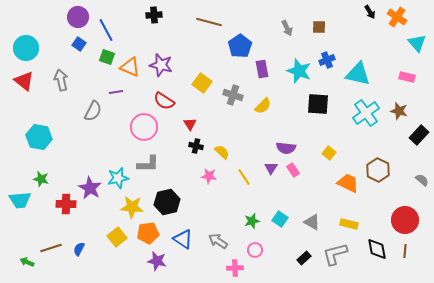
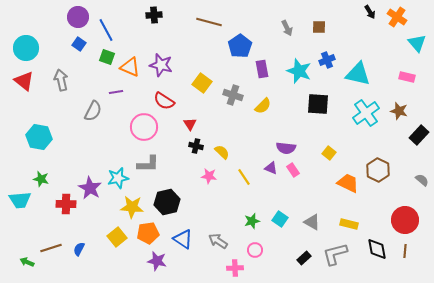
purple triangle at (271, 168): rotated 40 degrees counterclockwise
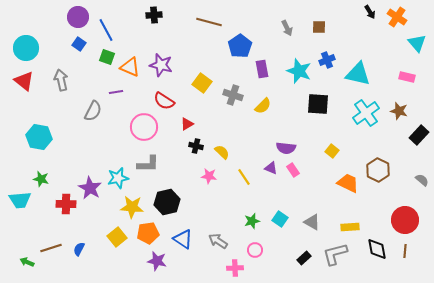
red triangle at (190, 124): moved 3 px left; rotated 32 degrees clockwise
yellow square at (329, 153): moved 3 px right, 2 px up
yellow rectangle at (349, 224): moved 1 px right, 3 px down; rotated 18 degrees counterclockwise
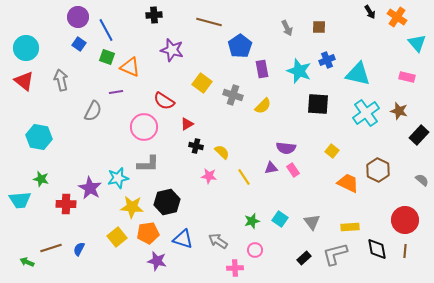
purple star at (161, 65): moved 11 px right, 15 px up
purple triangle at (271, 168): rotated 32 degrees counterclockwise
gray triangle at (312, 222): rotated 24 degrees clockwise
blue triangle at (183, 239): rotated 15 degrees counterclockwise
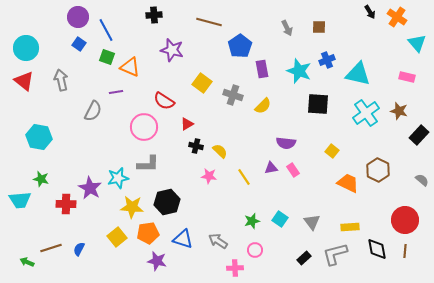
purple semicircle at (286, 148): moved 5 px up
yellow semicircle at (222, 152): moved 2 px left, 1 px up
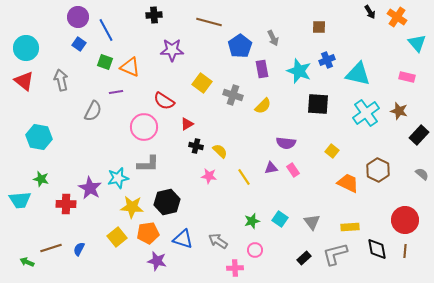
gray arrow at (287, 28): moved 14 px left, 10 px down
purple star at (172, 50): rotated 15 degrees counterclockwise
green square at (107, 57): moved 2 px left, 5 px down
gray semicircle at (422, 180): moved 6 px up
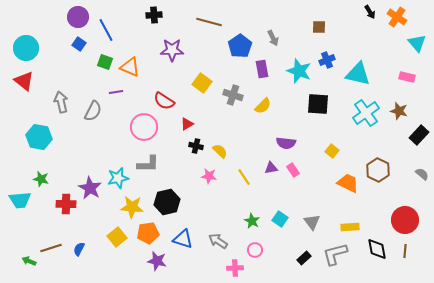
gray arrow at (61, 80): moved 22 px down
green star at (252, 221): rotated 28 degrees counterclockwise
green arrow at (27, 262): moved 2 px right, 1 px up
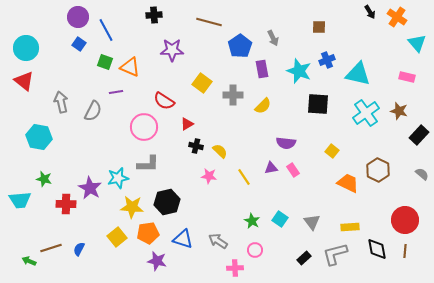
gray cross at (233, 95): rotated 18 degrees counterclockwise
green star at (41, 179): moved 3 px right
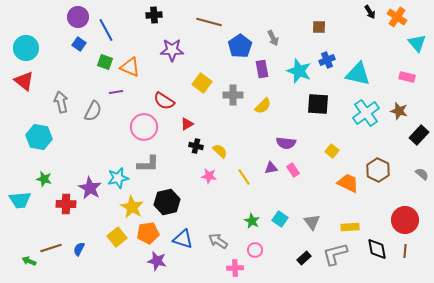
yellow star at (132, 207): rotated 25 degrees clockwise
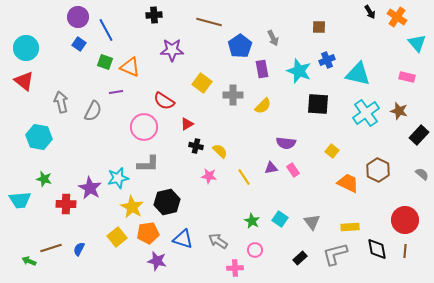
black rectangle at (304, 258): moved 4 px left
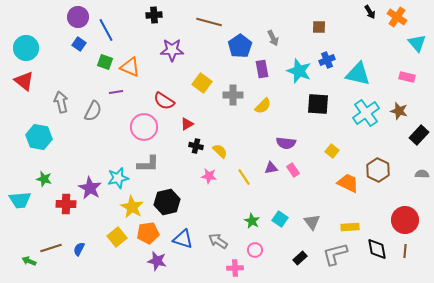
gray semicircle at (422, 174): rotated 40 degrees counterclockwise
